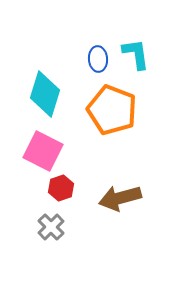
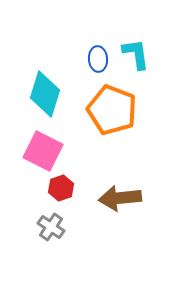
brown arrow: rotated 9 degrees clockwise
gray cross: rotated 12 degrees counterclockwise
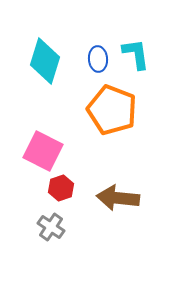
cyan diamond: moved 33 px up
brown arrow: moved 2 px left; rotated 12 degrees clockwise
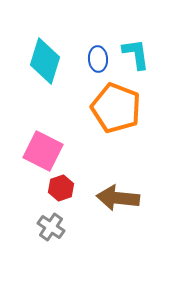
orange pentagon: moved 4 px right, 2 px up
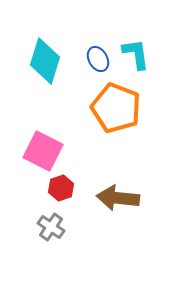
blue ellipse: rotated 25 degrees counterclockwise
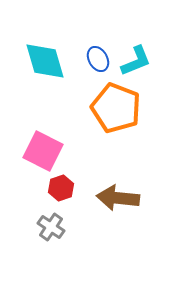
cyan L-shape: moved 7 px down; rotated 76 degrees clockwise
cyan diamond: rotated 33 degrees counterclockwise
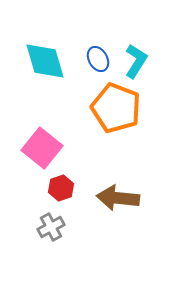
cyan L-shape: rotated 36 degrees counterclockwise
pink square: moved 1 px left, 3 px up; rotated 12 degrees clockwise
gray cross: rotated 28 degrees clockwise
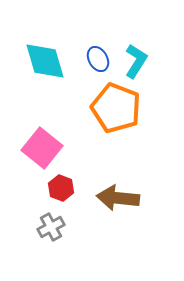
red hexagon: rotated 20 degrees counterclockwise
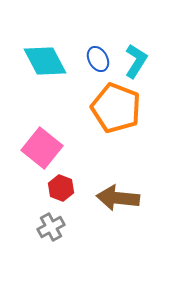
cyan diamond: rotated 12 degrees counterclockwise
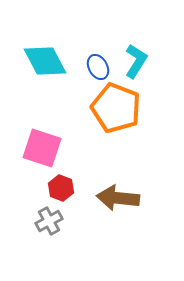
blue ellipse: moved 8 px down
pink square: rotated 21 degrees counterclockwise
gray cross: moved 2 px left, 6 px up
